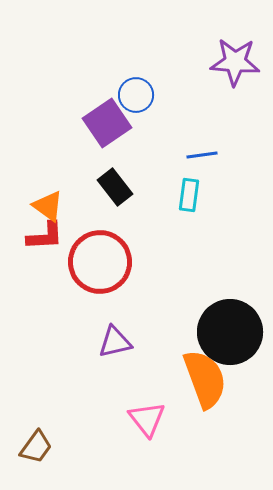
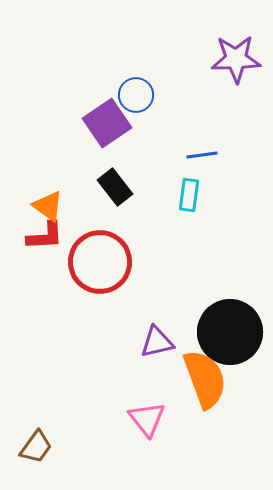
purple star: moved 1 px right, 3 px up; rotated 6 degrees counterclockwise
purple triangle: moved 42 px right
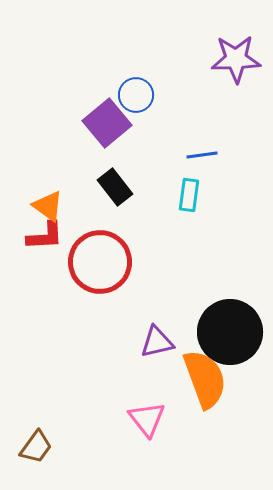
purple square: rotated 6 degrees counterclockwise
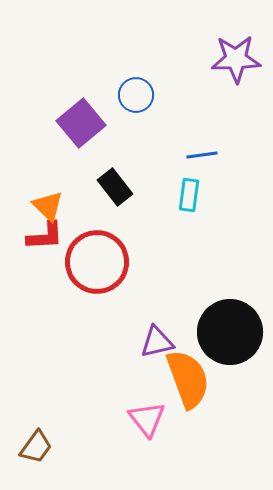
purple square: moved 26 px left
orange triangle: rotated 8 degrees clockwise
red circle: moved 3 px left
orange semicircle: moved 17 px left
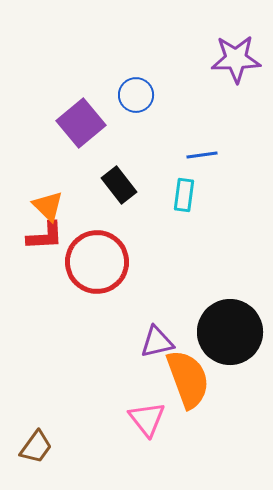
black rectangle: moved 4 px right, 2 px up
cyan rectangle: moved 5 px left
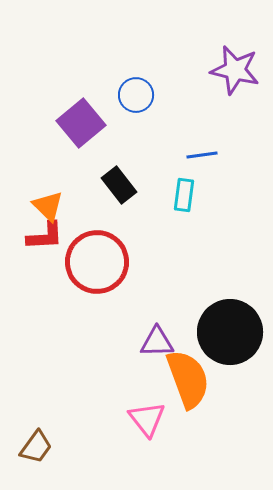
purple star: moved 1 px left, 11 px down; rotated 15 degrees clockwise
purple triangle: rotated 12 degrees clockwise
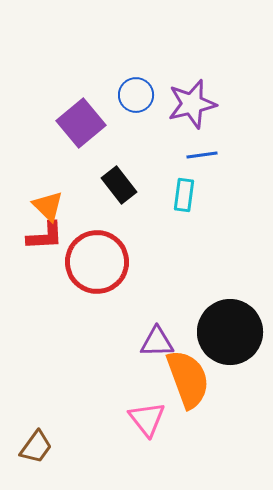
purple star: moved 43 px left, 34 px down; rotated 27 degrees counterclockwise
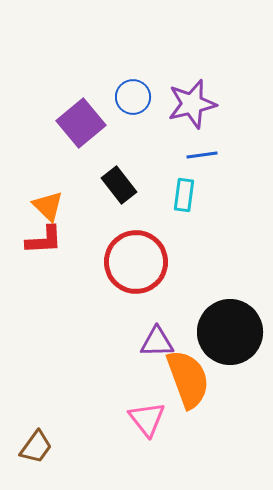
blue circle: moved 3 px left, 2 px down
red L-shape: moved 1 px left, 4 px down
red circle: moved 39 px right
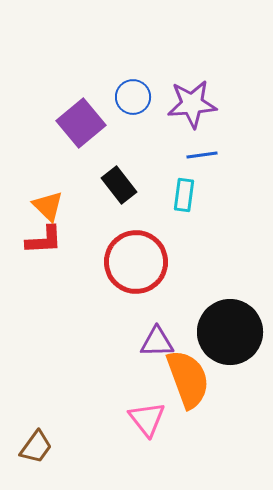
purple star: rotated 9 degrees clockwise
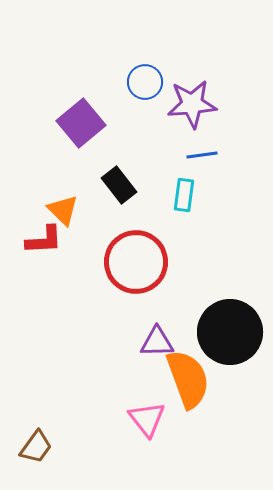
blue circle: moved 12 px right, 15 px up
orange triangle: moved 15 px right, 4 px down
